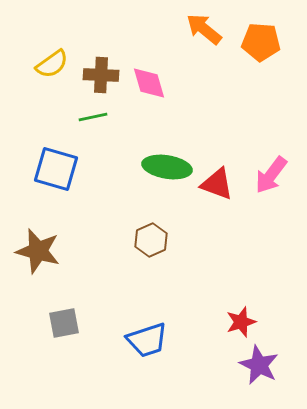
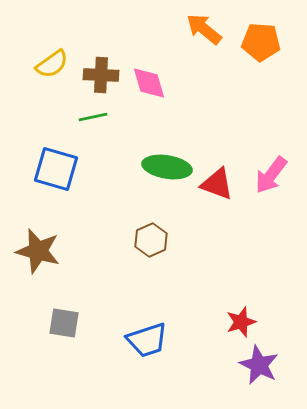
gray square: rotated 20 degrees clockwise
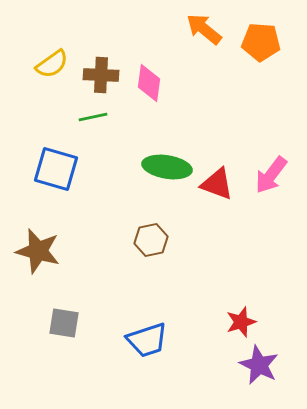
pink diamond: rotated 24 degrees clockwise
brown hexagon: rotated 12 degrees clockwise
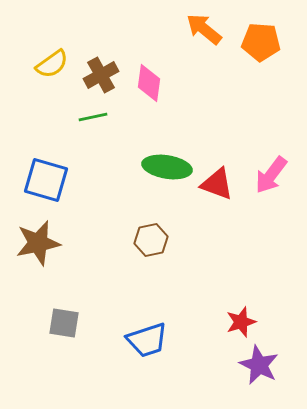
brown cross: rotated 32 degrees counterclockwise
blue square: moved 10 px left, 11 px down
brown star: moved 8 px up; rotated 27 degrees counterclockwise
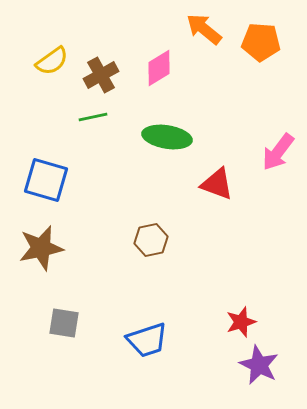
yellow semicircle: moved 3 px up
pink diamond: moved 10 px right, 15 px up; rotated 51 degrees clockwise
green ellipse: moved 30 px up
pink arrow: moved 7 px right, 23 px up
brown star: moved 3 px right, 5 px down
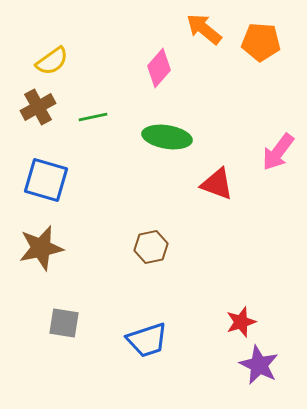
pink diamond: rotated 18 degrees counterclockwise
brown cross: moved 63 px left, 32 px down
brown hexagon: moved 7 px down
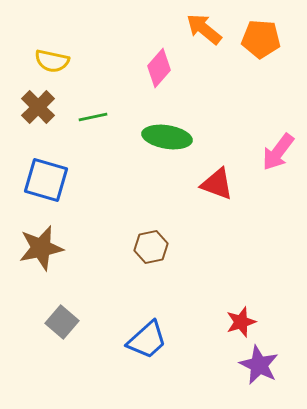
orange pentagon: moved 3 px up
yellow semicircle: rotated 48 degrees clockwise
brown cross: rotated 16 degrees counterclockwise
gray square: moved 2 px left, 1 px up; rotated 32 degrees clockwise
blue trapezoid: rotated 24 degrees counterclockwise
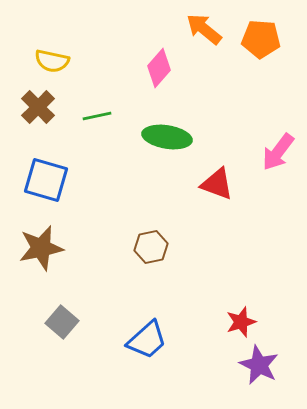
green line: moved 4 px right, 1 px up
